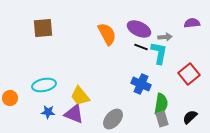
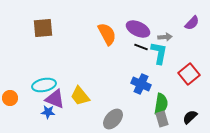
purple semicircle: rotated 140 degrees clockwise
purple ellipse: moved 1 px left
purple triangle: moved 19 px left, 15 px up
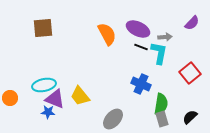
red square: moved 1 px right, 1 px up
